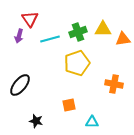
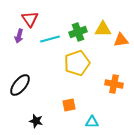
orange triangle: moved 2 px left, 1 px down
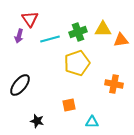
black star: moved 1 px right
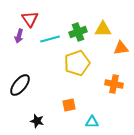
orange triangle: moved 8 px down
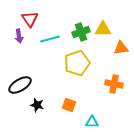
green cross: moved 3 px right
purple arrow: rotated 24 degrees counterclockwise
black ellipse: rotated 20 degrees clockwise
orange square: rotated 32 degrees clockwise
black star: moved 16 px up
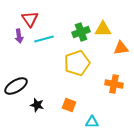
cyan line: moved 6 px left
black ellipse: moved 4 px left, 1 px down
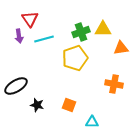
yellow pentagon: moved 2 px left, 5 px up
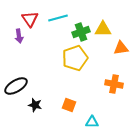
cyan line: moved 14 px right, 21 px up
black star: moved 2 px left
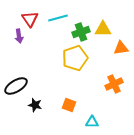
orange cross: rotated 36 degrees counterclockwise
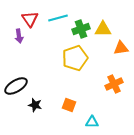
green cross: moved 3 px up
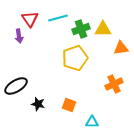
black star: moved 3 px right, 1 px up
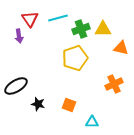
orange triangle: rotated 21 degrees clockwise
